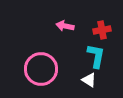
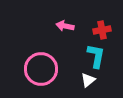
white triangle: moved 1 px left; rotated 49 degrees clockwise
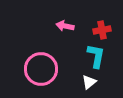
white triangle: moved 1 px right, 2 px down
